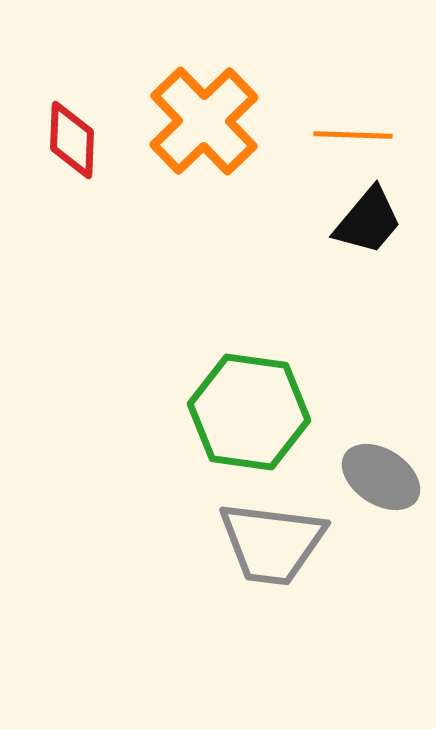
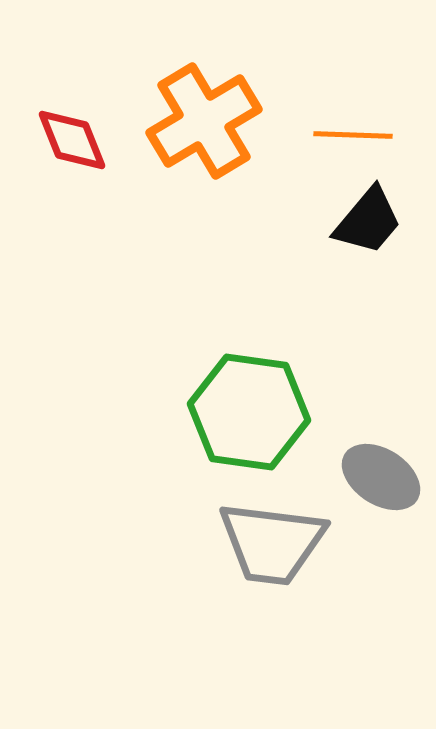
orange cross: rotated 13 degrees clockwise
red diamond: rotated 24 degrees counterclockwise
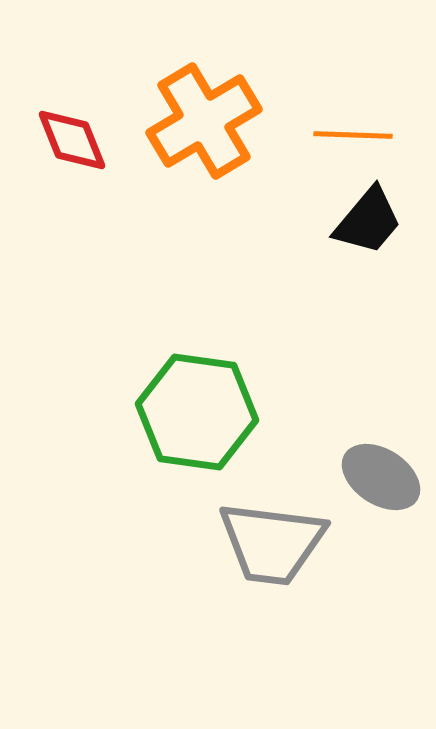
green hexagon: moved 52 px left
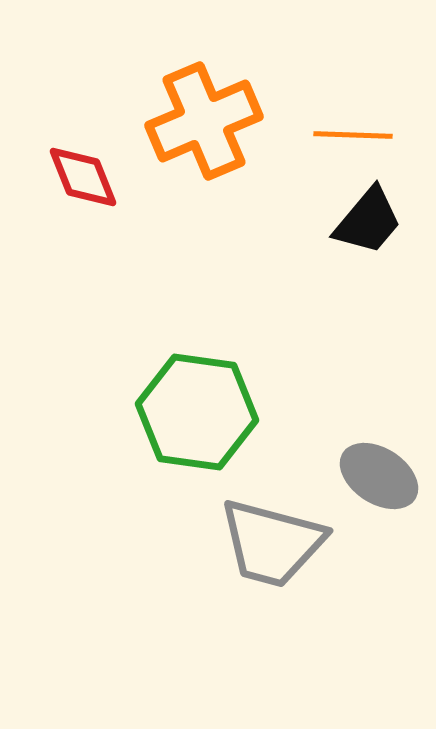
orange cross: rotated 8 degrees clockwise
red diamond: moved 11 px right, 37 px down
gray ellipse: moved 2 px left, 1 px up
gray trapezoid: rotated 8 degrees clockwise
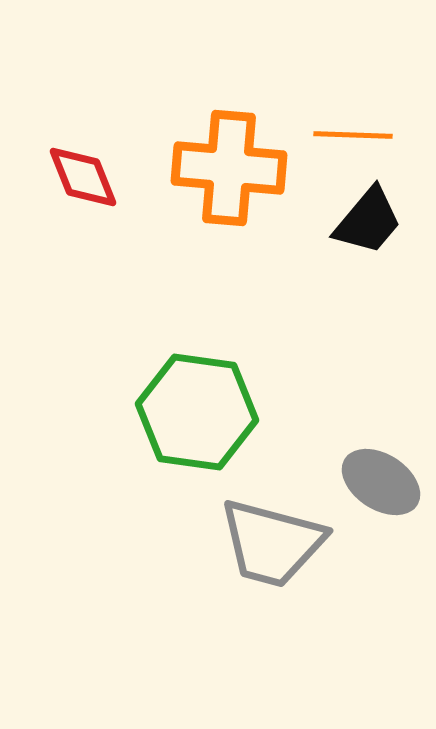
orange cross: moved 25 px right, 47 px down; rotated 28 degrees clockwise
gray ellipse: moved 2 px right, 6 px down
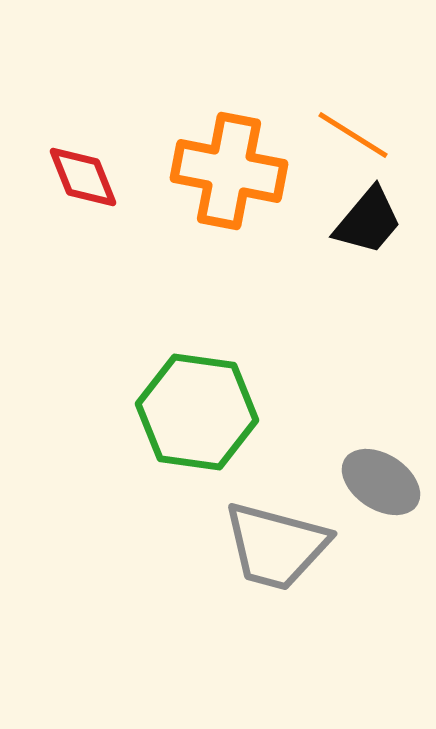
orange line: rotated 30 degrees clockwise
orange cross: moved 3 px down; rotated 6 degrees clockwise
gray trapezoid: moved 4 px right, 3 px down
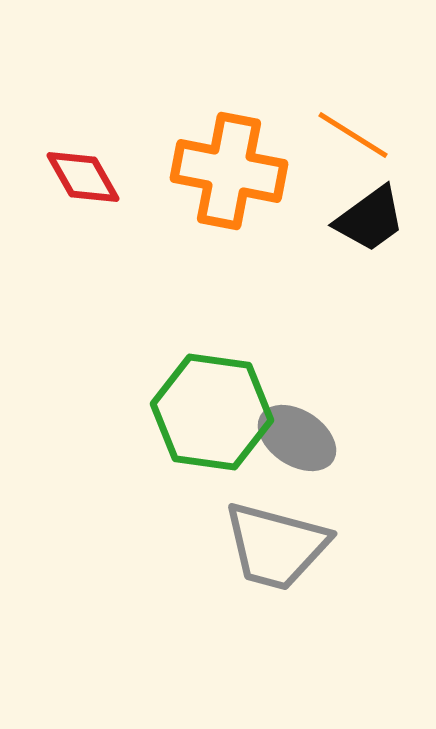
red diamond: rotated 8 degrees counterclockwise
black trapezoid: moved 2 px right, 2 px up; rotated 14 degrees clockwise
green hexagon: moved 15 px right
gray ellipse: moved 84 px left, 44 px up
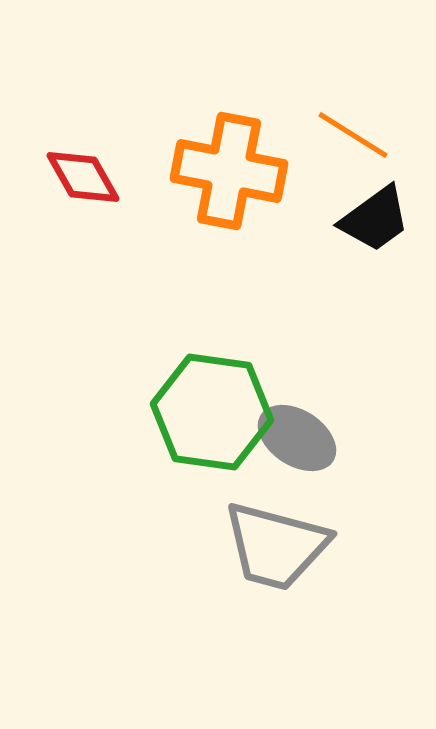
black trapezoid: moved 5 px right
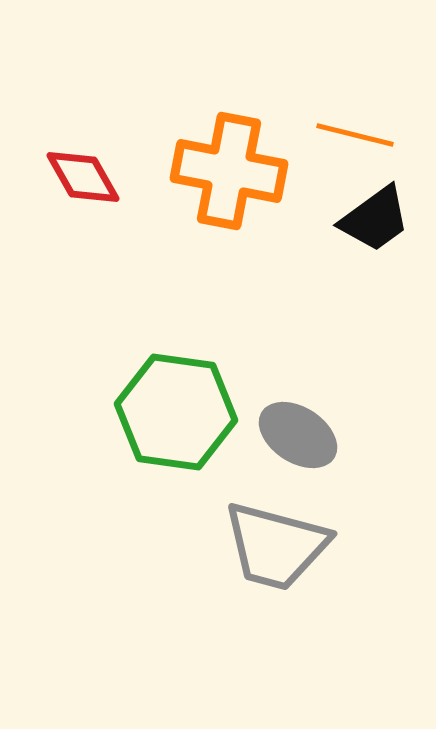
orange line: moved 2 px right; rotated 18 degrees counterclockwise
green hexagon: moved 36 px left
gray ellipse: moved 1 px right, 3 px up
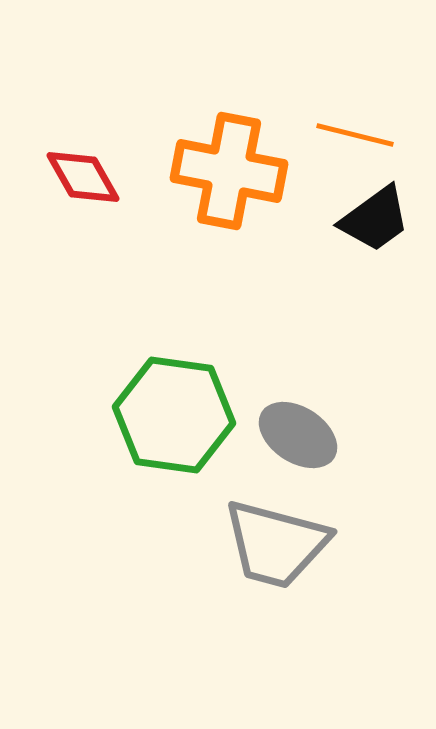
green hexagon: moved 2 px left, 3 px down
gray trapezoid: moved 2 px up
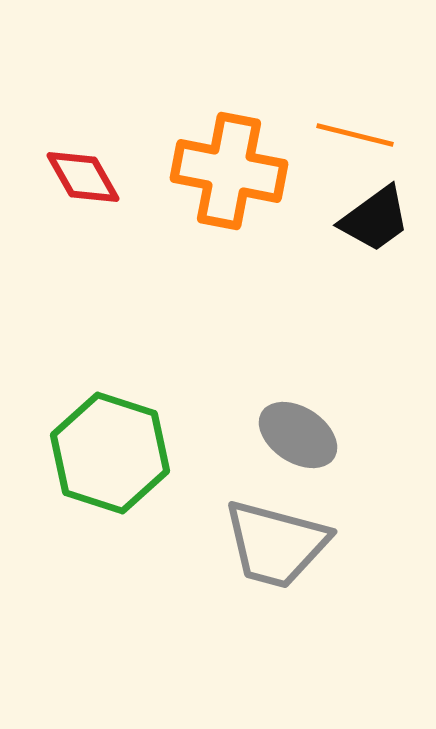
green hexagon: moved 64 px left, 38 px down; rotated 10 degrees clockwise
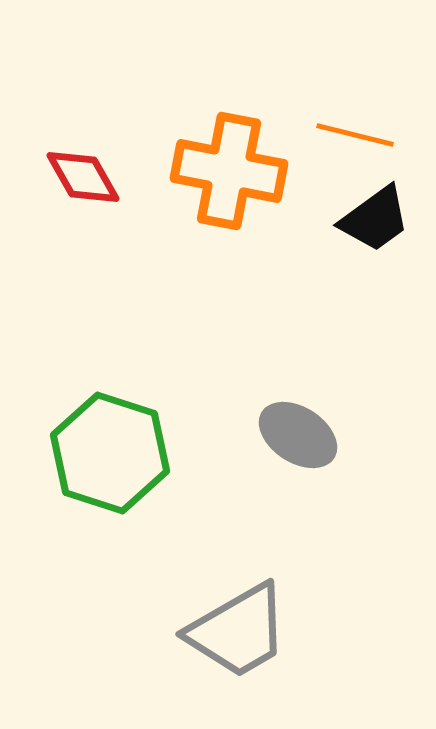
gray trapezoid: moved 38 px left, 87 px down; rotated 45 degrees counterclockwise
